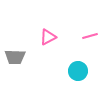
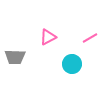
pink line: moved 2 px down; rotated 14 degrees counterclockwise
cyan circle: moved 6 px left, 7 px up
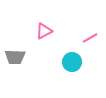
pink triangle: moved 4 px left, 6 px up
cyan circle: moved 2 px up
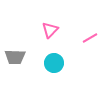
pink triangle: moved 6 px right, 1 px up; rotated 18 degrees counterclockwise
cyan circle: moved 18 px left, 1 px down
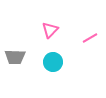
cyan circle: moved 1 px left, 1 px up
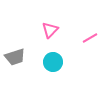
gray trapezoid: rotated 20 degrees counterclockwise
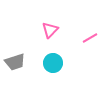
gray trapezoid: moved 5 px down
cyan circle: moved 1 px down
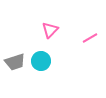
cyan circle: moved 12 px left, 2 px up
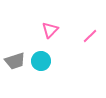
pink line: moved 2 px up; rotated 14 degrees counterclockwise
gray trapezoid: moved 1 px up
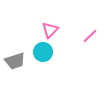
cyan circle: moved 2 px right, 9 px up
